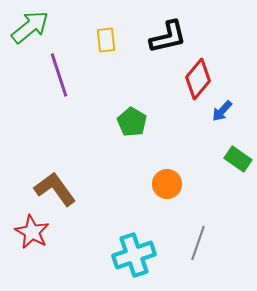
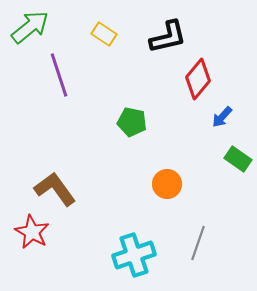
yellow rectangle: moved 2 px left, 6 px up; rotated 50 degrees counterclockwise
blue arrow: moved 6 px down
green pentagon: rotated 20 degrees counterclockwise
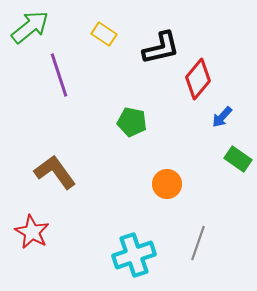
black L-shape: moved 7 px left, 11 px down
brown L-shape: moved 17 px up
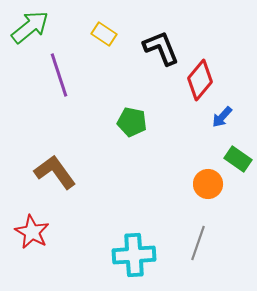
black L-shape: rotated 99 degrees counterclockwise
red diamond: moved 2 px right, 1 px down
orange circle: moved 41 px right
cyan cross: rotated 15 degrees clockwise
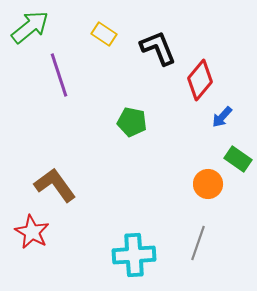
black L-shape: moved 3 px left
brown L-shape: moved 13 px down
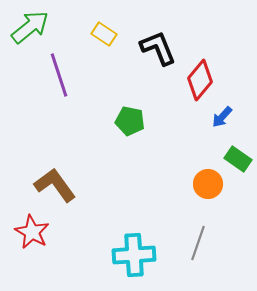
green pentagon: moved 2 px left, 1 px up
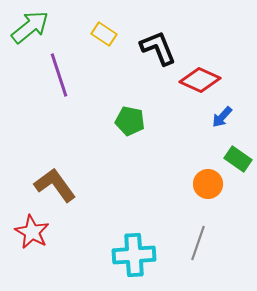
red diamond: rotated 75 degrees clockwise
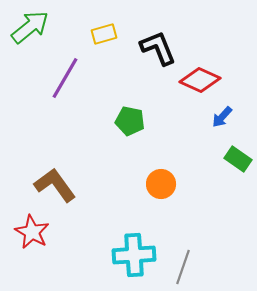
yellow rectangle: rotated 50 degrees counterclockwise
purple line: moved 6 px right, 3 px down; rotated 48 degrees clockwise
orange circle: moved 47 px left
gray line: moved 15 px left, 24 px down
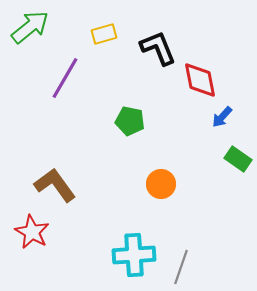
red diamond: rotated 54 degrees clockwise
gray line: moved 2 px left
